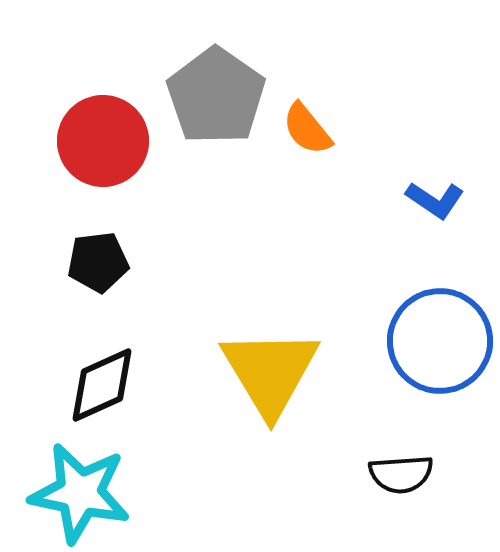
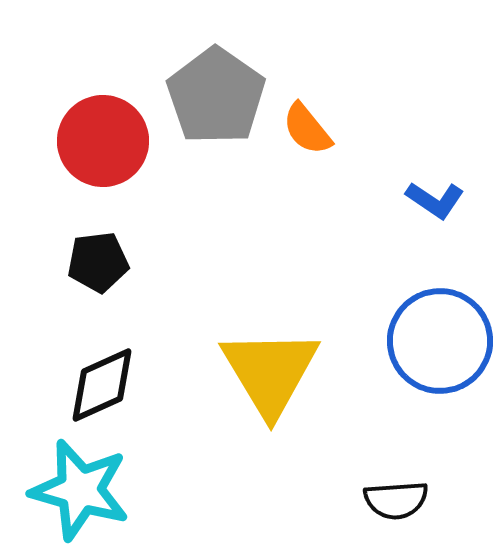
black semicircle: moved 5 px left, 26 px down
cyan star: moved 3 px up; rotated 4 degrees clockwise
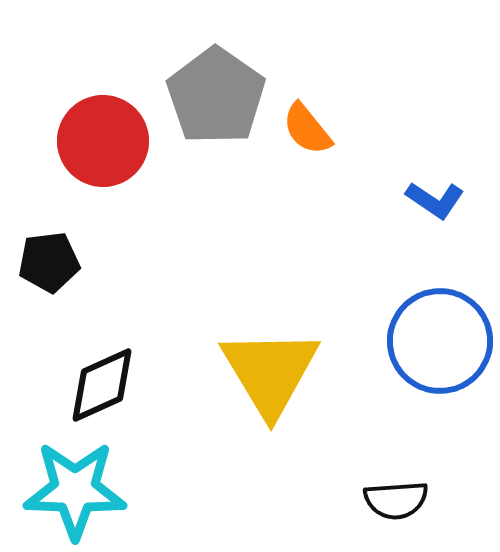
black pentagon: moved 49 px left
cyan star: moved 5 px left; rotated 14 degrees counterclockwise
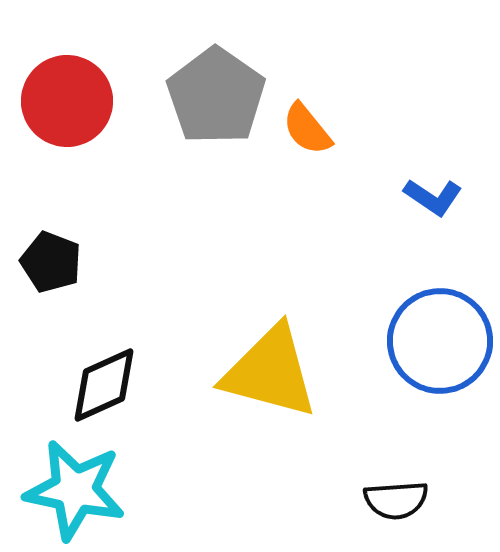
red circle: moved 36 px left, 40 px up
blue L-shape: moved 2 px left, 3 px up
black pentagon: moved 2 px right; rotated 28 degrees clockwise
yellow triangle: rotated 44 degrees counterclockwise
black diamond: moved 2 px right
cyan star: rotated 10 degrees clockwise
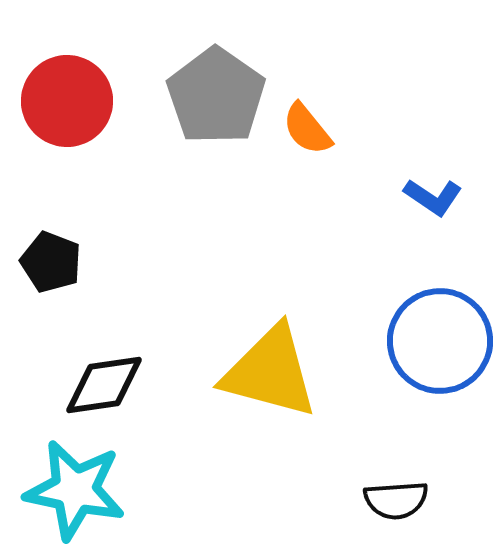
black diamond: rotated 16 degrees clockwise
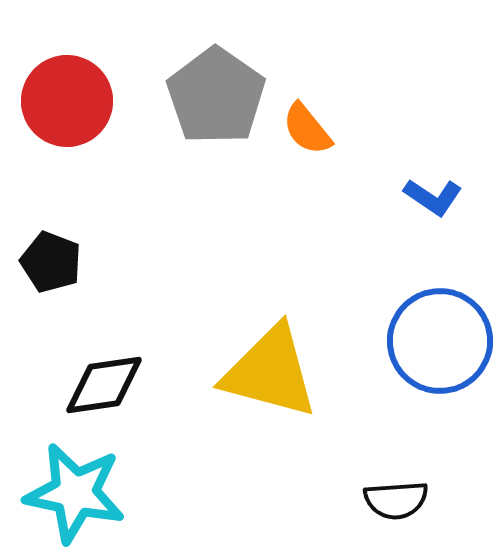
cyan star: moved 3 px down
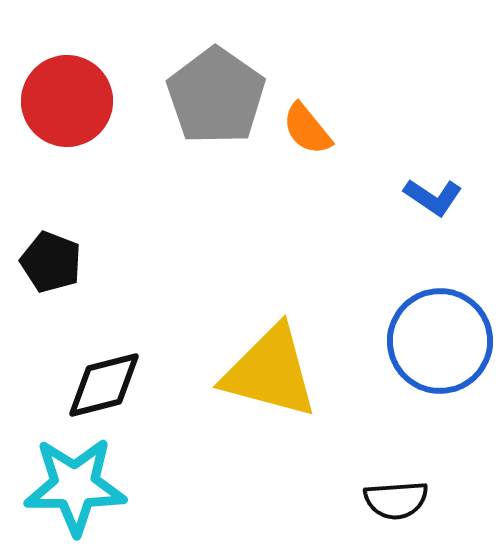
black diamond: rotated 6 degrees counterclockwise
cyan star: moved 7 px up; rotated 12 degrees counterclockwise
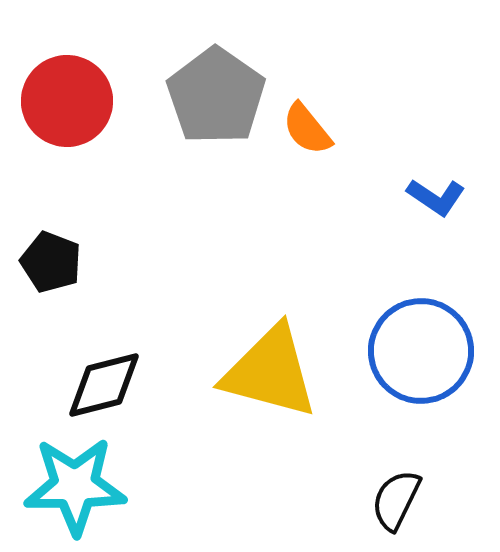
blue L-shape: moved 3 px right
blue circle: moved 19 px left, 10 px down
black semicircle: rotated 120 degrees clockwise
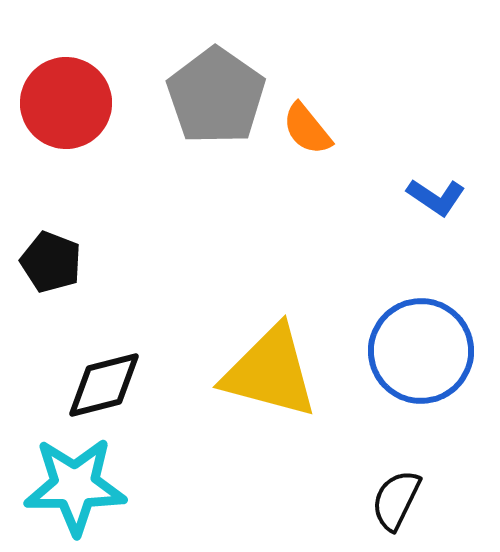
red circle: moved 1 px left, 2 px down
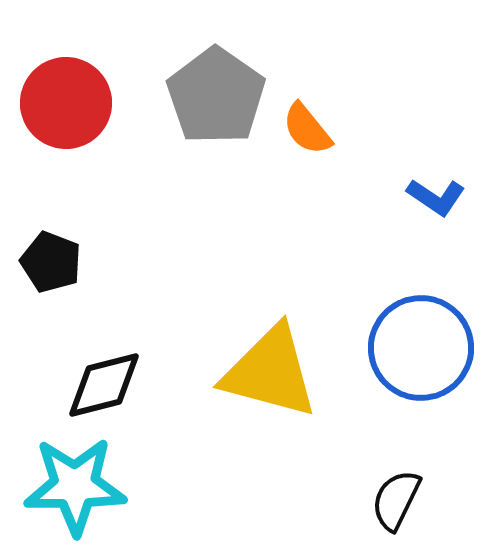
blue circle: moved 3 px up
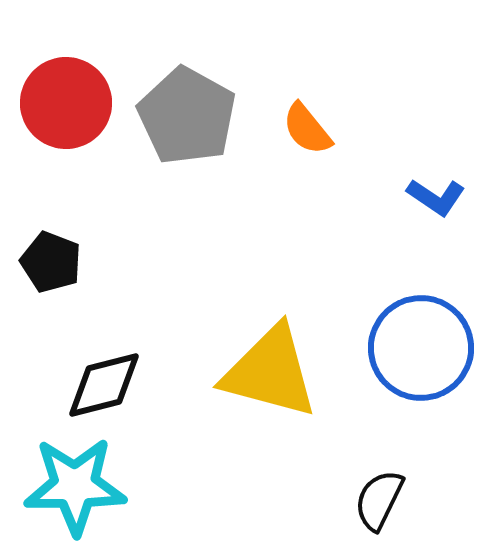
gray pentagon: moved 29 px left, 20 px down; rotated 6 degrees counterclockwise
black semicircle: moved 17 px left
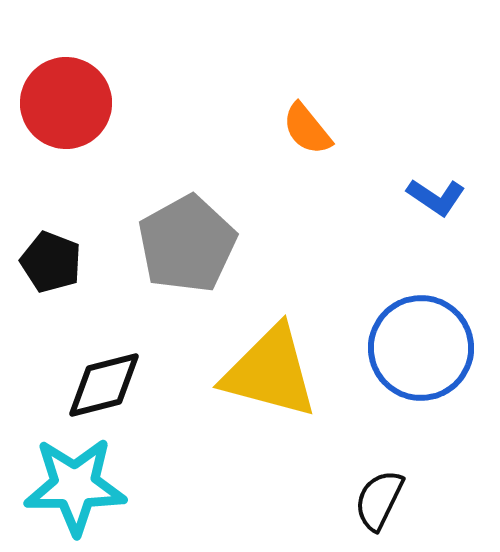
gray pentagon: moved 128 px down; rotated 14 degrees clockwise
